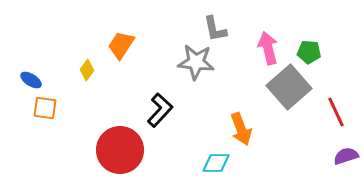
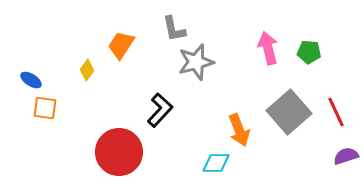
gray L-shape: moved 41 px left
gray star: rotated 21 degrees counterclockwise
gray square: moved 25 px down
orange arrow: moved 2 px left, 1 px down
red circle: moved 1 px left, 2 px down
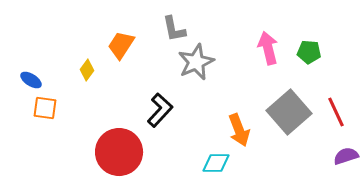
gray star: rotated 9 degrees counterclockwise
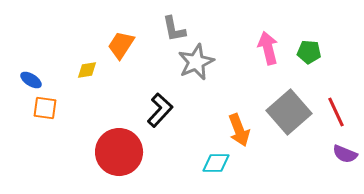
yellow diamond: rotated 45 degrees clockwise
purple semicircle: moved 1 px left, 2 px up; rotated 140 degrees counterclockwise
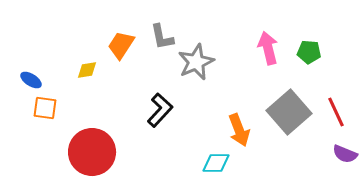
gray L-shape: moved 12 px left, 8 px down
red circle: moved 27 px left
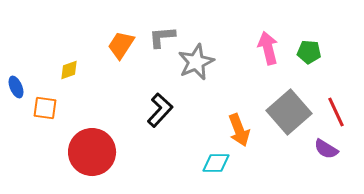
gray L-shape: rotated 96 degrees clockwise
yellow diamond: moved 18 px left; rotated 10 degrees counterclockwise
blue ellipse: moved 15 px left, 7 px down; rotated 35 degrees clockwise
purple semicircle: moved 19 px left, 5 px up; rotated 10 degrees clockwise
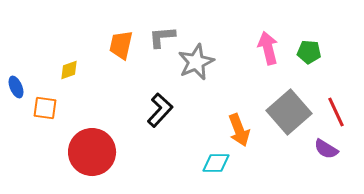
orange trapezoid: rotated 20 degrees counterclockwise
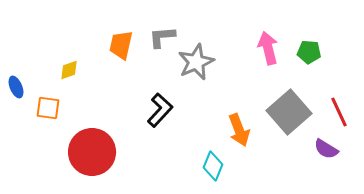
orange square: moved 3 px right
red line: moved 3 px right
cyan diamond: moved 3 px left, 3 px down; rotated 68 degrees counterclockwise
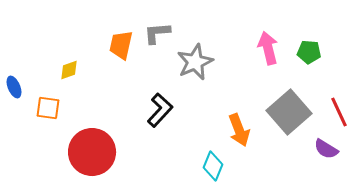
gray L-shape: moved 5 px left, 4 px up
gray star: moved 1 px left
blue ellipse: moved 2 px left
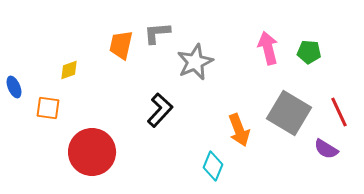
gray square: moved 1 px down; rotated 18 degrees counterclockwise
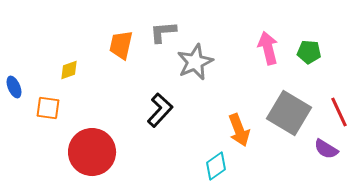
gray L-shape: moved 6 px right, 1 px up
cyan diamond: moved 3 px right; rotated 32 degrees clockwise
